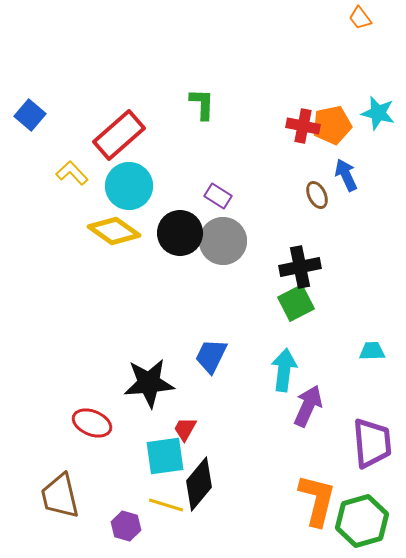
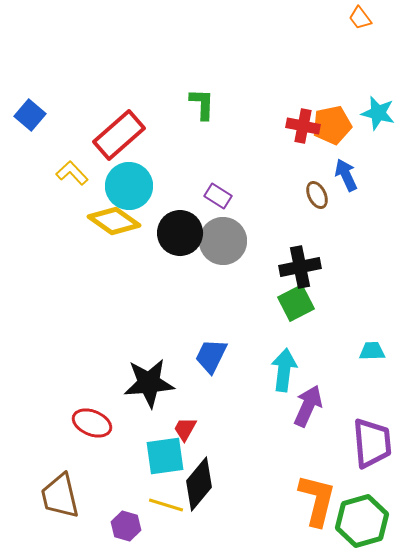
yellow diamond: moved 10 px up
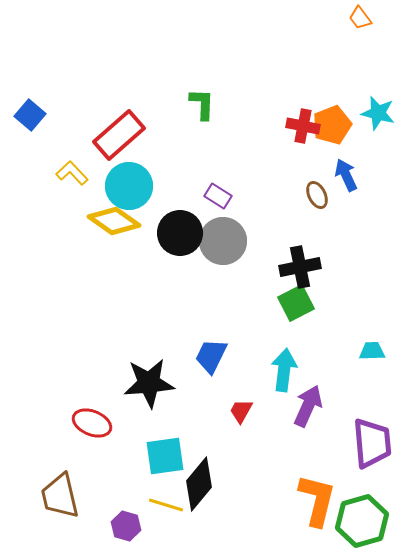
orange pentagon: rotated 9 degrees counterclockwise
red trapezoid: moved 56 px right, 18 px up
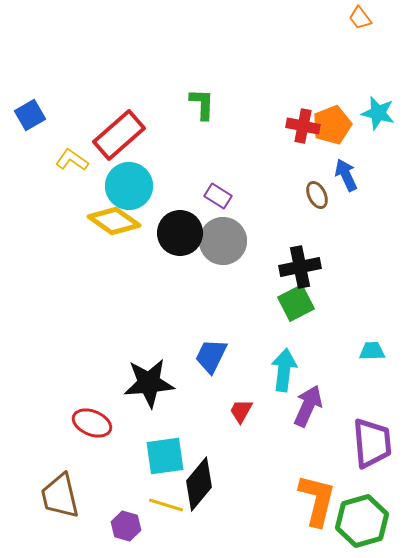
blue square: rotated 20 degrees clockwise
yellow L-shape: moved 13 px up; rotated 12 degrees counterclockwise
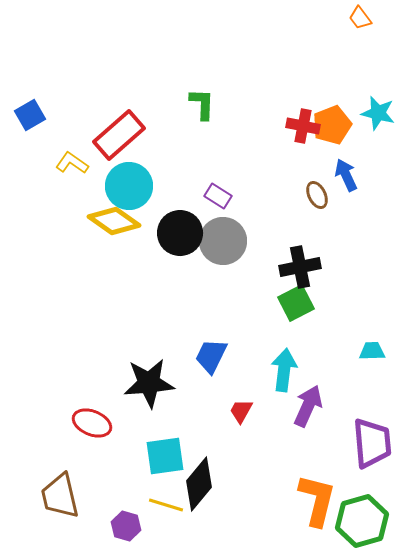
yellow L-shape: moved 3 px down
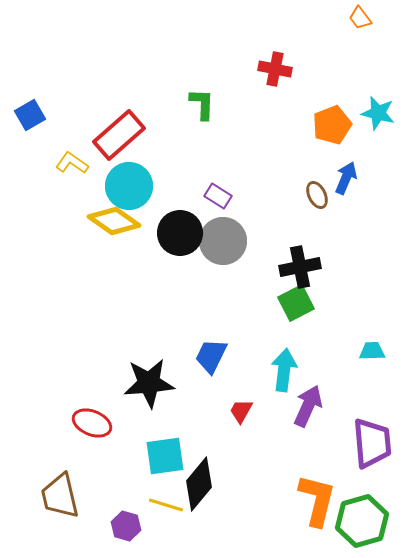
red cross: moved 28 px left, 57 px up
blue arrow: moved 3 px down; rotated 48 degrees clockwise
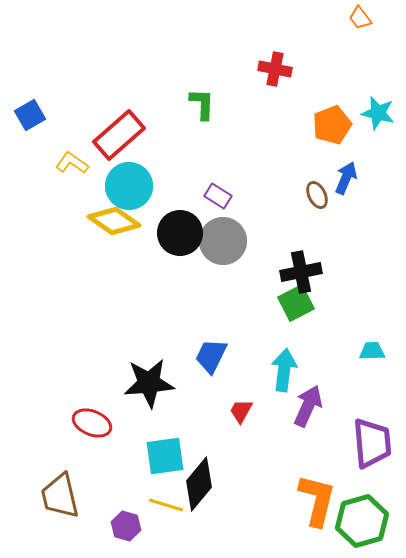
black cross: moved 1 px right, 5 px down
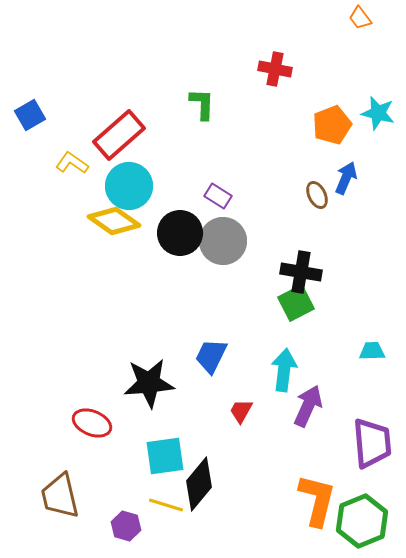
black cross: rotated 21 degrees clockwise
green hexagon: rotated 6 degrees counterclockwise
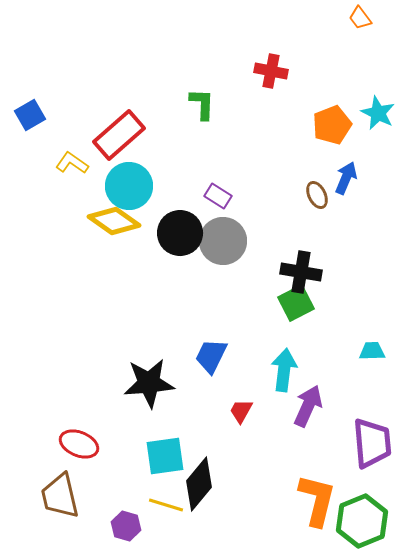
red cross: moved 4 px left, 2 px down
cyan star: rotated 12 degrees clockwise
red ellipse: moved 13 px left, 21 px down
